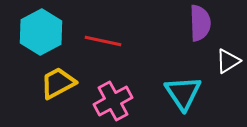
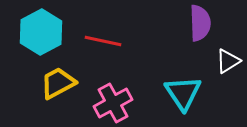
pink cross: moved 2 px down
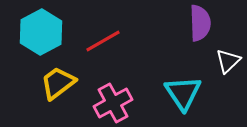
red line: rotated 42 degrees counterclockwise
white triangle: rotated 12 degrees counterclockwise
yellow trapezoid: rotated 9 degrees counterclockwise
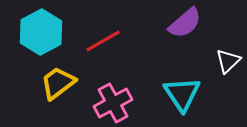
purple semicircle: moved 15 px left; rotated 51 degrees clockwise
cyan triangle: moved 1 px left, 1 px down
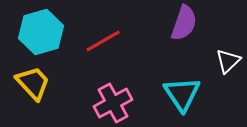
purple semicircle: moved 1 px left; rotated 30 degrees counterclockwise
cyan hexagon: rotated 12 degrees clockwise
yellow trapezoid: moved 25 px left; rotated 84 degrees clockwise
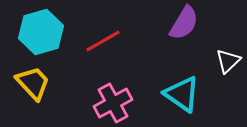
purple semicircle: rotated 12 degrees clockwise
cyan triangle: rotated 21 degrees counterclockwise
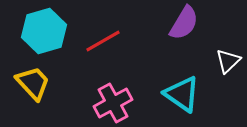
cyan hexagon: moved 3 px right, 1 px up
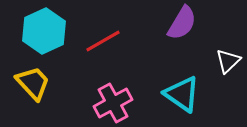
purple semicircle: moved 2 px left
cyan hexagon: rotated 9 degrees counterclockwise
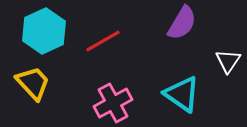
white triangle: rotated 12 degrees counterclockwise
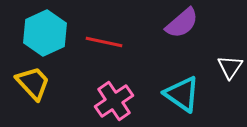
purple semicircle: rotated 18 degrees clockwise
cyan hexagon: moved 1 px right, 2 px down
red line: moved 1 px right, 1 px down; rotated 42 degrees clockwise
white triangle: moved 2 px right, 6 px down
pink cross: moved 1 px right, 2 px up; rotated 6 degrees counterclockwise
